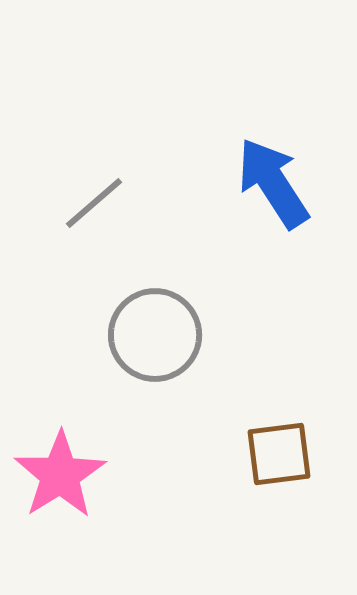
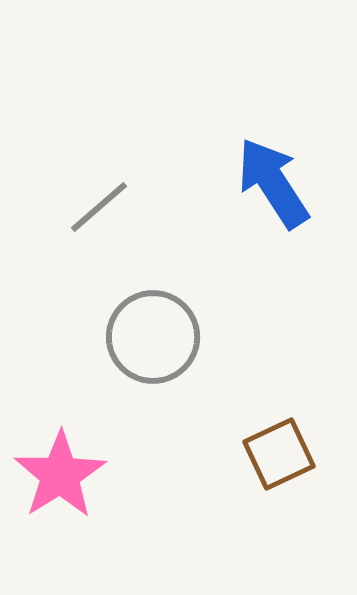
gray line: moved 5 px right, 4 px down
gray circle: moved 2 px left, 2 px down
brown square: rotated 18 degrees counterclockwise
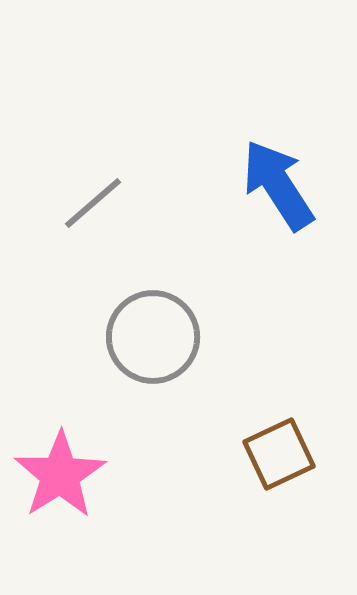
blue arrow: moved 5 px right, 2 px down
gray line: moved 6 px left, 4 px up
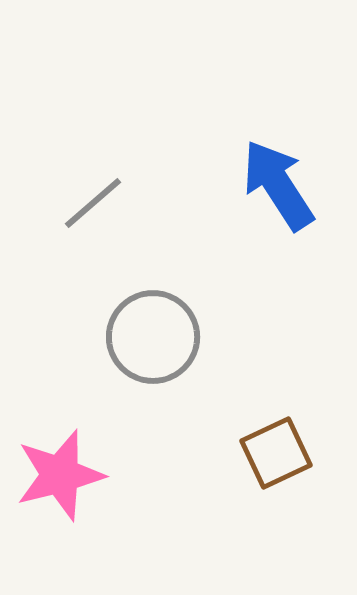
brown square: moved 3 px left, 1 px up
pink star: rotated 18 degrees clockwise
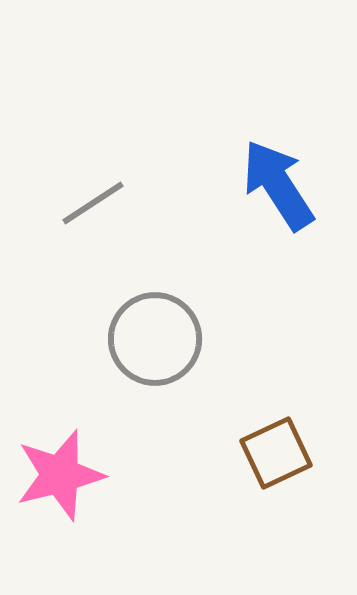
gray line: rotated 8 degrees clockwise
gray circle: moved 2 px right, 2 px down
